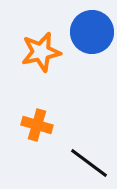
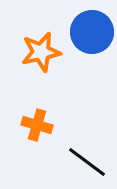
black line: moved 2 px left, 1 px up
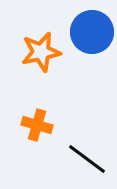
black line: moved 3 px up
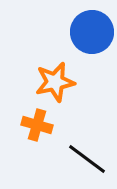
orange star: moved 14 px right, 30 px down
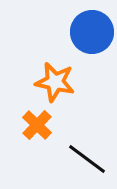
orange star: rotated 24 degrees clockwise
orange cross: rotated 28 degrees clockwise
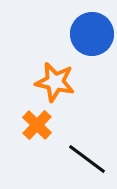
blue circle: moved 2 px down
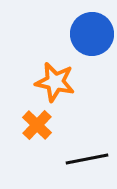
black line: rotated 48 degrees counterclockwise
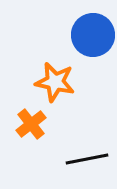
blue circle: moved 1 px right, 1 px down
orange cross: moved 6 px left, 1 px up; rotated 8 degrees clockwise
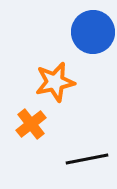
blue circle: moved 3 px up
orange star: rotated 24 degrees counterclockwise
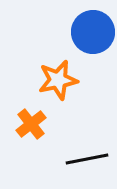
orange star: moved 3 px right, 2 px up
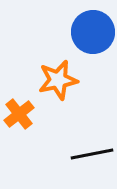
orange cross: moved 12 px left, 10 px up
black line: moved 5 px right, 5 px up
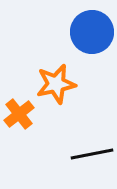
blue circle: moved 1 px left
orange star: moved 2 px left, 4 px down
